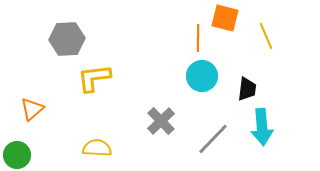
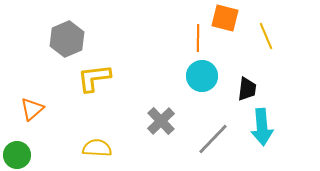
gray hexagon: rotated 20 degrees counterclockwise
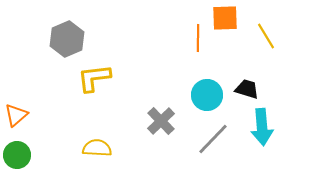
orange square: rotated 16 degrees counterclockwise
yellow line: rotated 8 degrees counterclockwise
cyan circle: moved 5 px right, 19 px down
black trapezoid: rotated 80 degrees counterclockwise
orange triangle: moved 16 px left, 6 px down
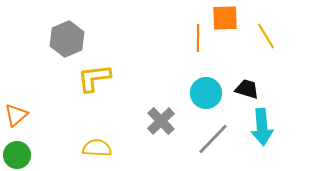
cyan circle: moved 1 px left, 2 px up
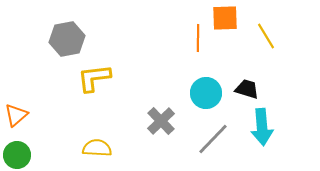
gray hexagon: rotated 12 degrees clockwise
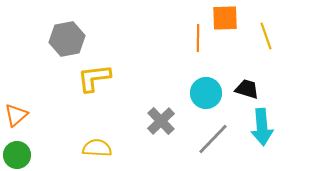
yellow line: rotated 12 degrees clockwise
